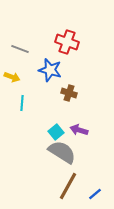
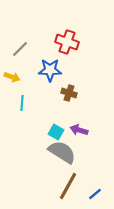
gray line: rotated 66 degrees counterclockwise
blue star: rotated 15 degrees counterclockwise
cyan square: rotated 21 degrees counterclockwise
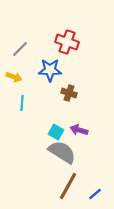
yellow arrow: moved 2 px right
